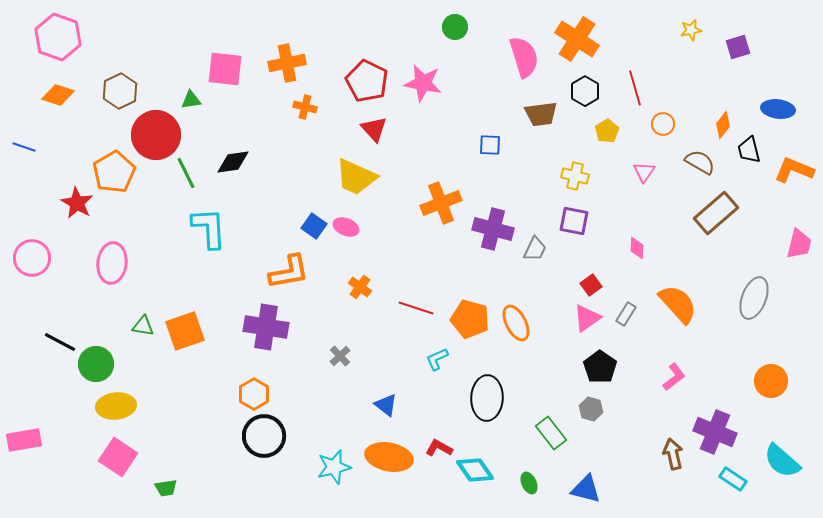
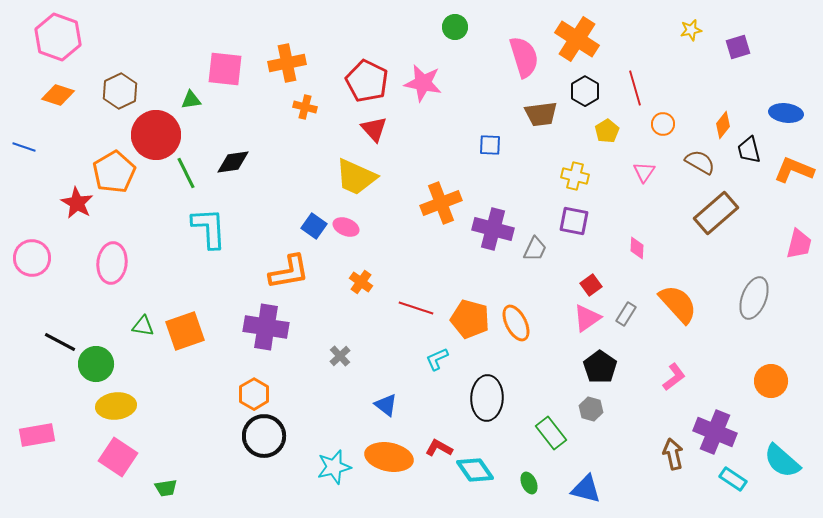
blue ellipse at (778, 109): moved 8 px right, 4 px down
orange cross at (360, 287): moved 1 px right, 5 px up
pink rectangle at (24, 440): moved 13 px right, 5 px up
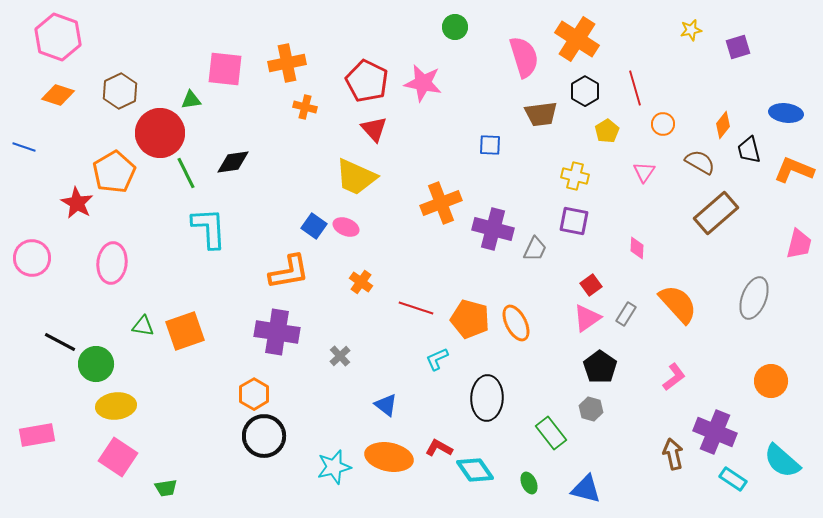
red circle at (156, 135): moved 4 px right, 2 px up
purple cross at (266, 327): moved 11 px right, 5 px down
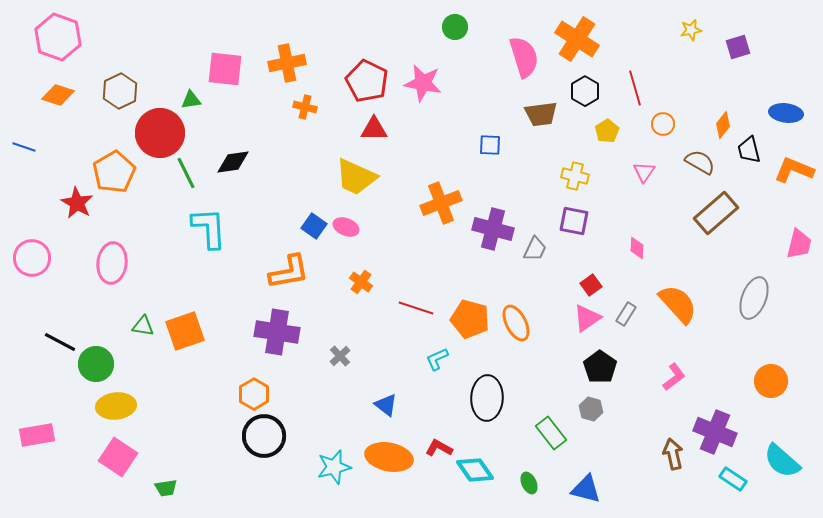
red triangle at (374, 129): rotated 48 degrees counterclockwise
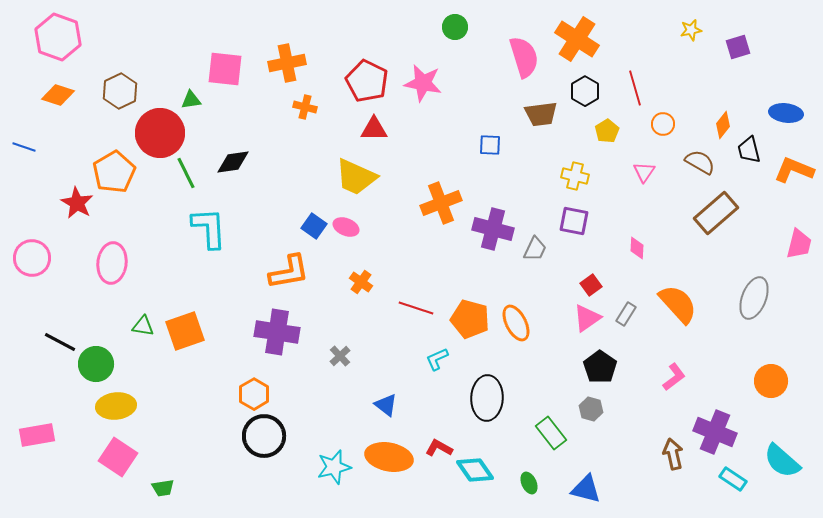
green trapezoid at (166, 488): moved 3 px left
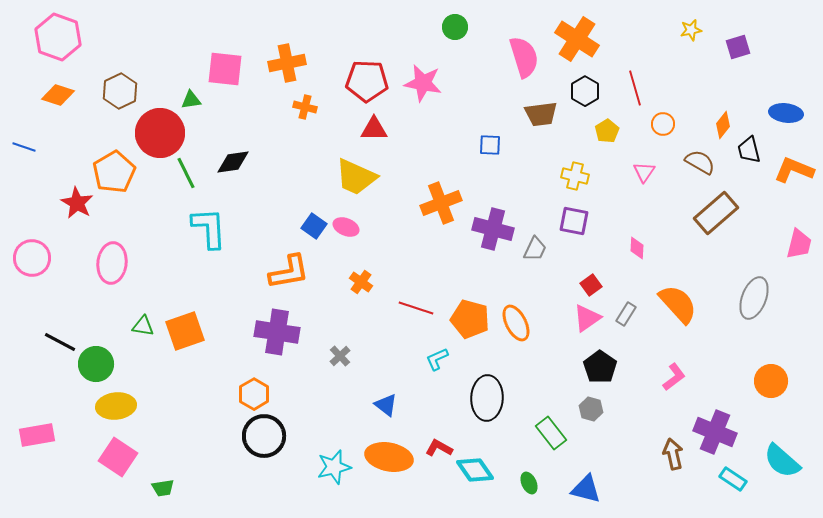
red pentagon at (367, 81): rotated 24 degrees counterclockwise
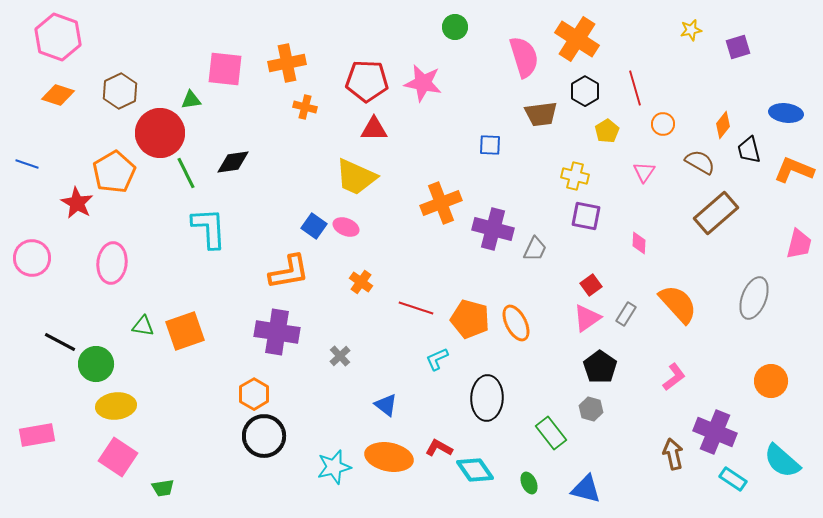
blue line at (24, 147): moved 3 px right, 17 px down
purple square at (574, 221): moved 12 px right, 5 px up
pink diamond at (637, 248): moved 2 px right, 5 px up
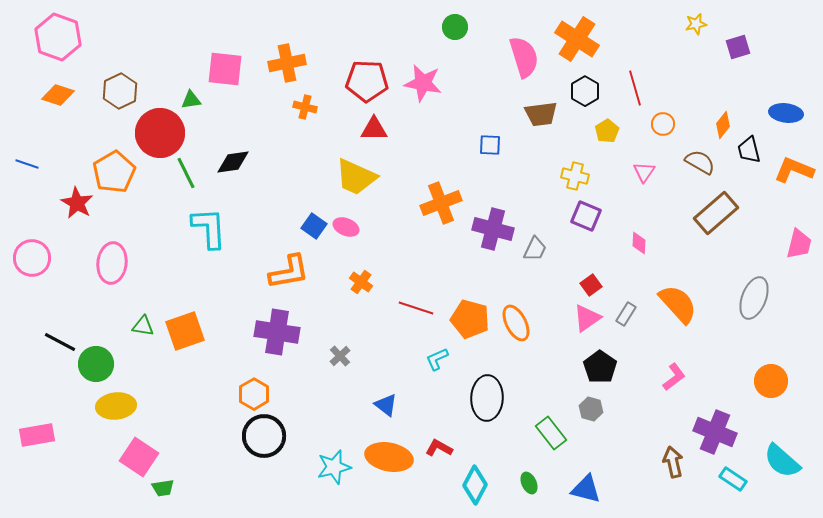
yellow star at (691, 30): moved 5 px right, 6 px up
purple square at (586, 216): rotated 12 degrees clockwise
brown arrow at (673, 454): moved 8 px down
pink square at (118, 457): moved 21 px right
cyan diamond at (475, 470): moved 15 px down; rotated 63 degrees clockwise
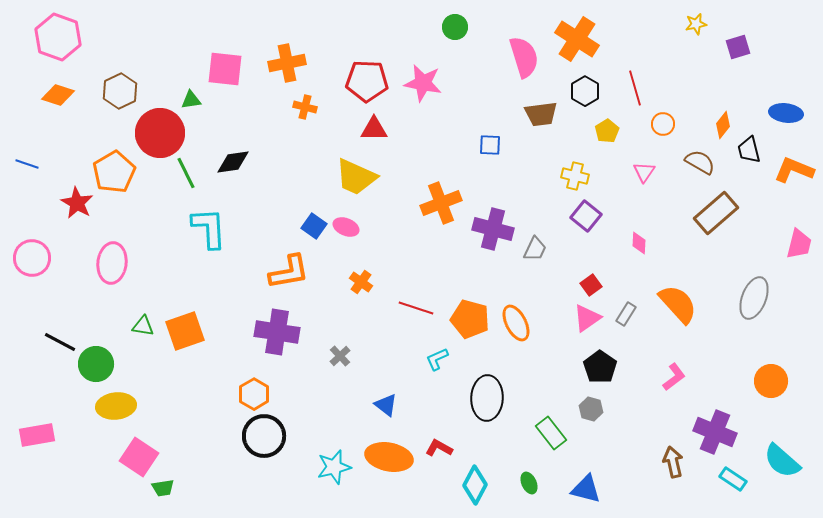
purple square at (586, 216): rotated 16 degrees clockwise
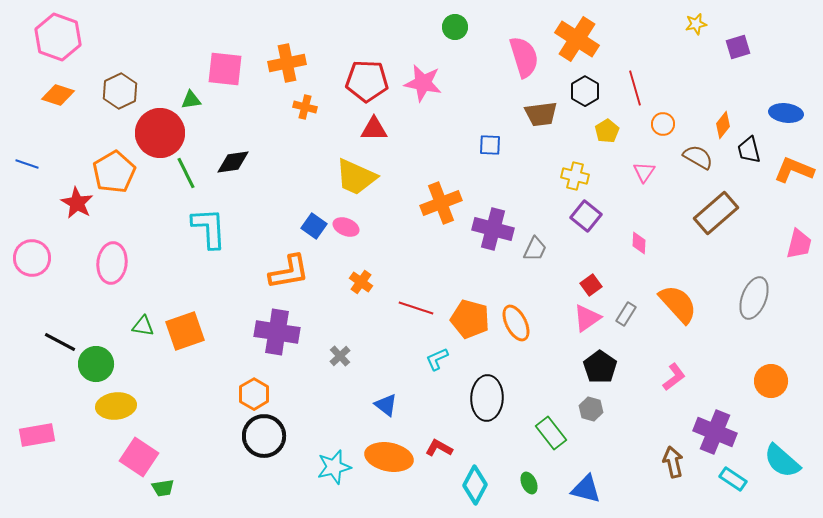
brown semicircle at (700, 162): moved 2 px left, 5 px up
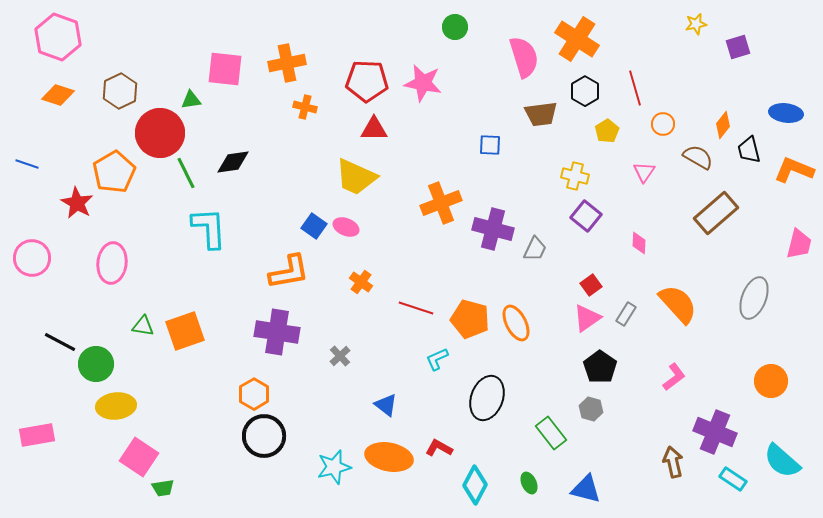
black ellipse at (487, 398): rotated 18 degrees clockwise
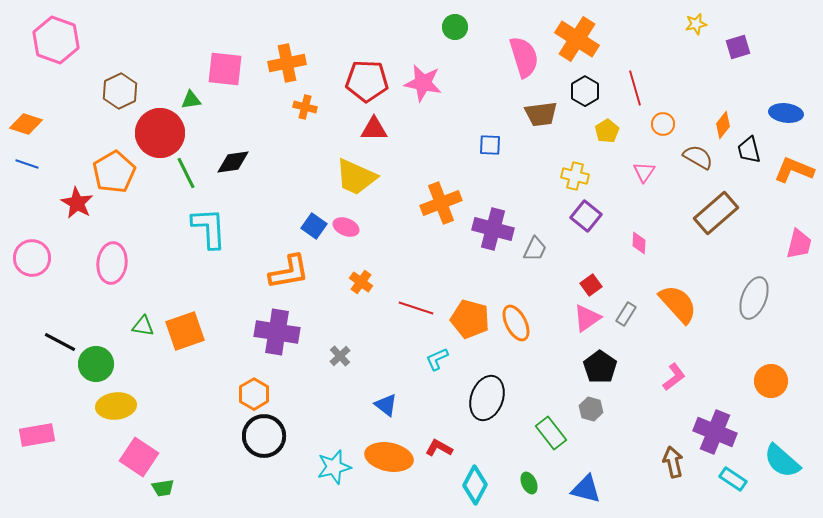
pink hexagon at (58, 37): moved 2 px left, 3 px down
orange diamond at (58, 95): moved 32 px left, 29 px down
